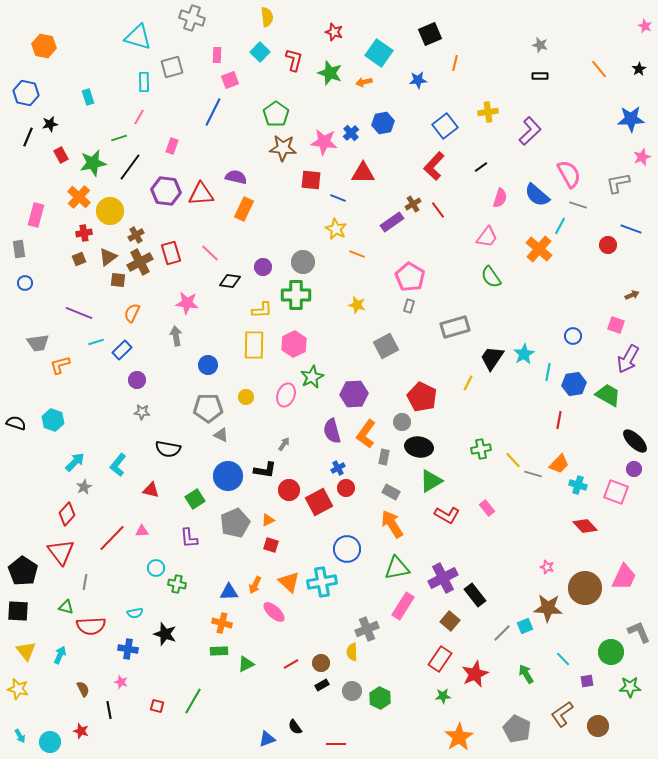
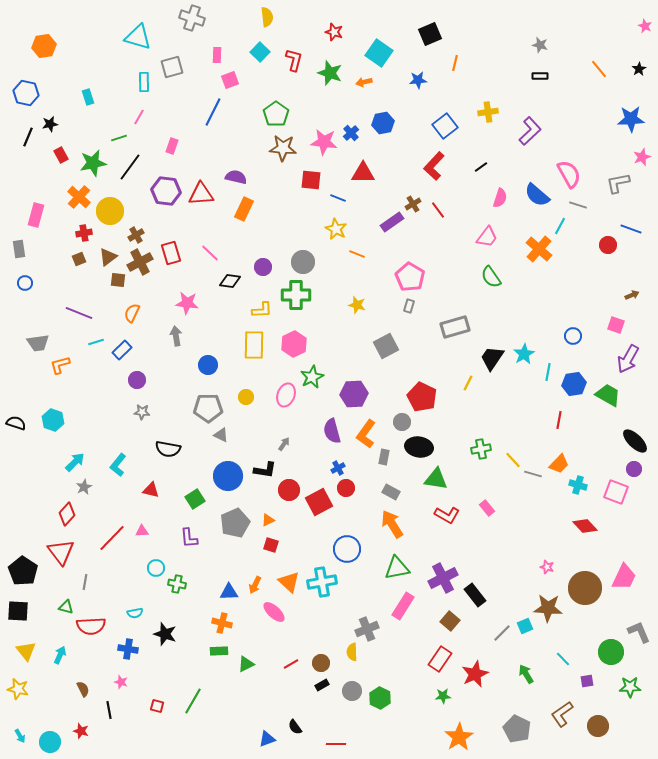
orange hexagon at (44, 46): rotated 20 degrees counterclockwise
green triangle at (431, 481): moved 5 px right, 2 px up; rotated 40 degrees clockwise
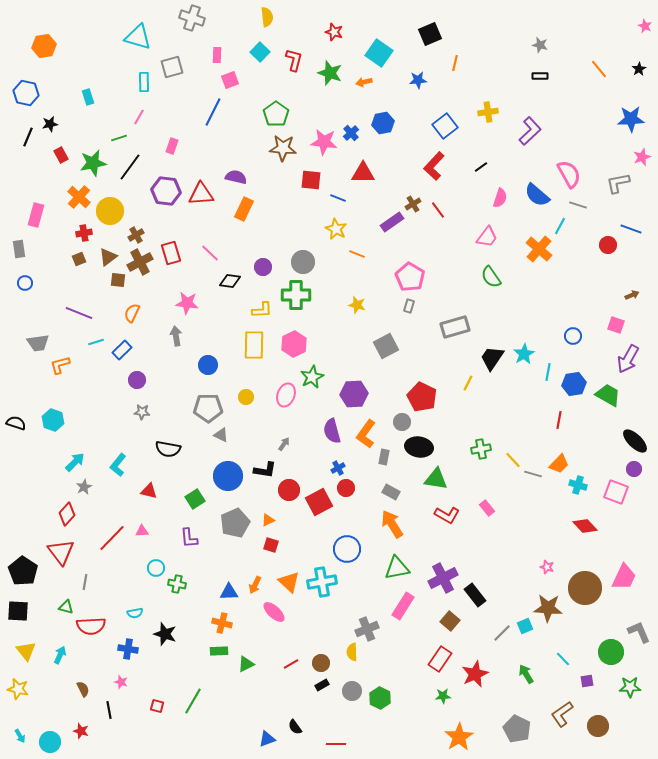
red triangle at (151, 490): moved 2 px left, 1 px down
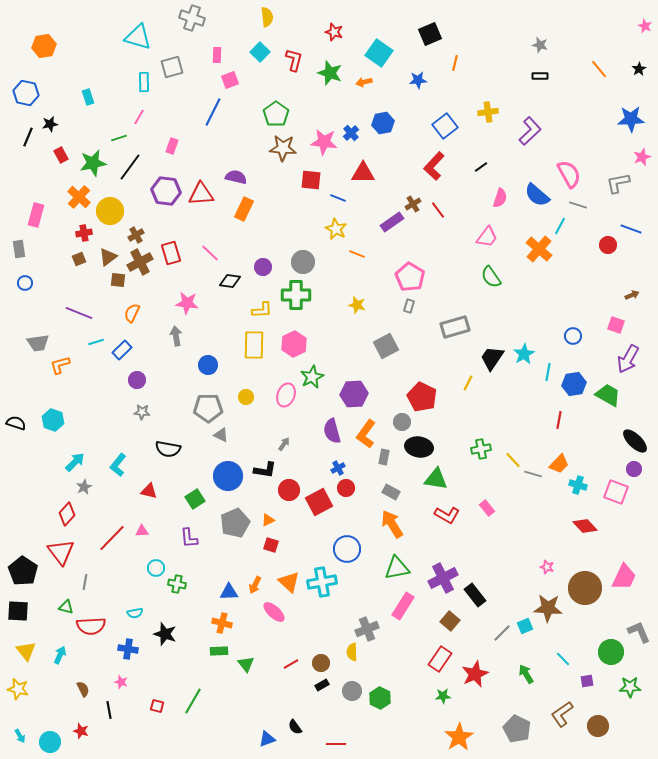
green triangle at (246, 664): rotated 42 degrees counterclockwise
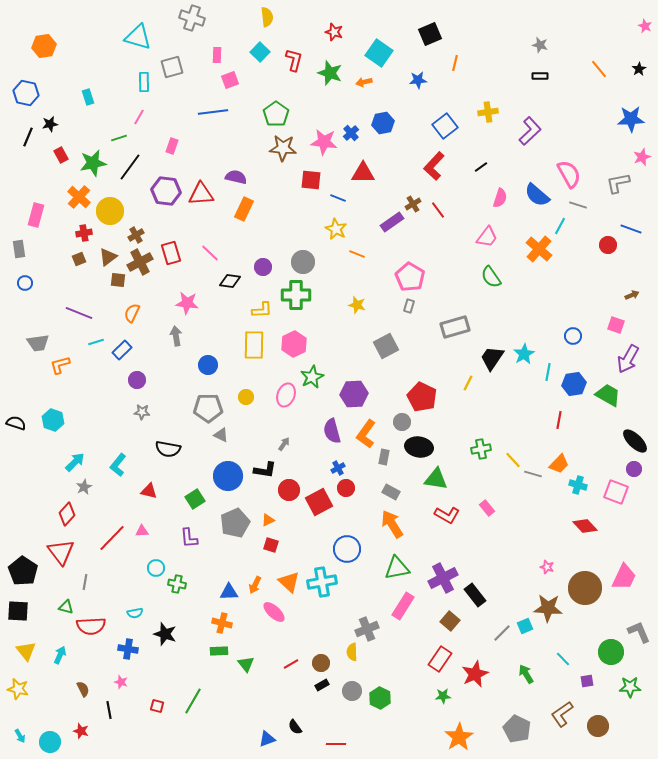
blue line at (213, 112): rotated 56 degrees clockwise
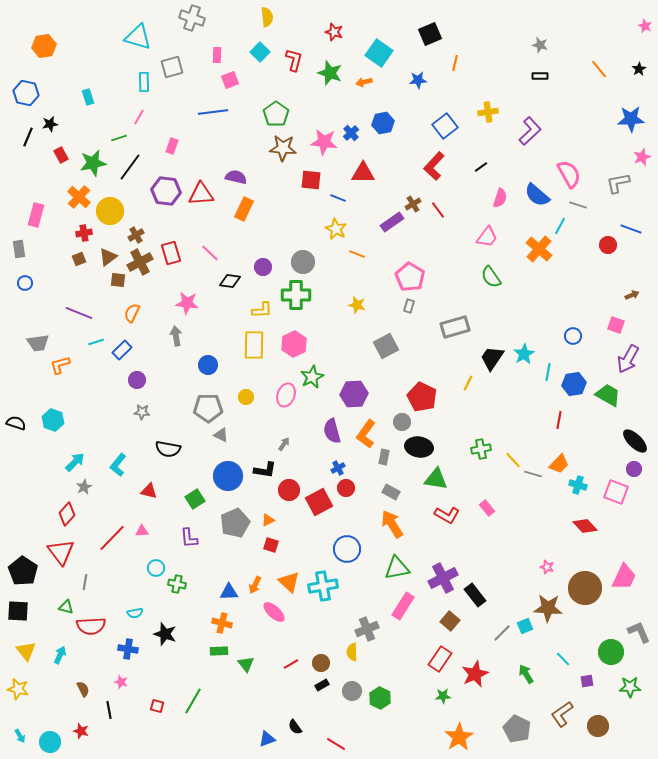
cyan cross at (322, 582): moved 1 px right, 4 px down
red line at (336, 744): rotated 30 degrees clockwise
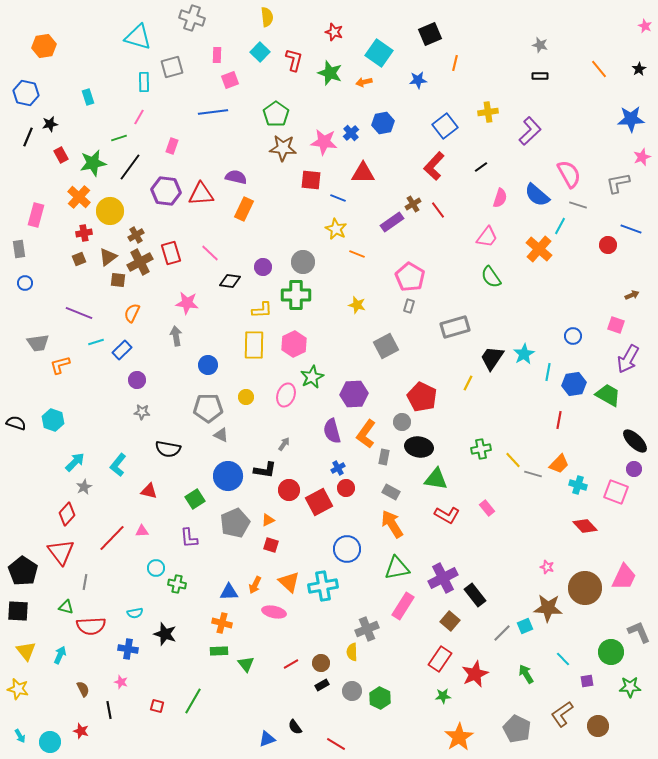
pink ellipse at (274, 612): rotated 30 degrees counterclockwise
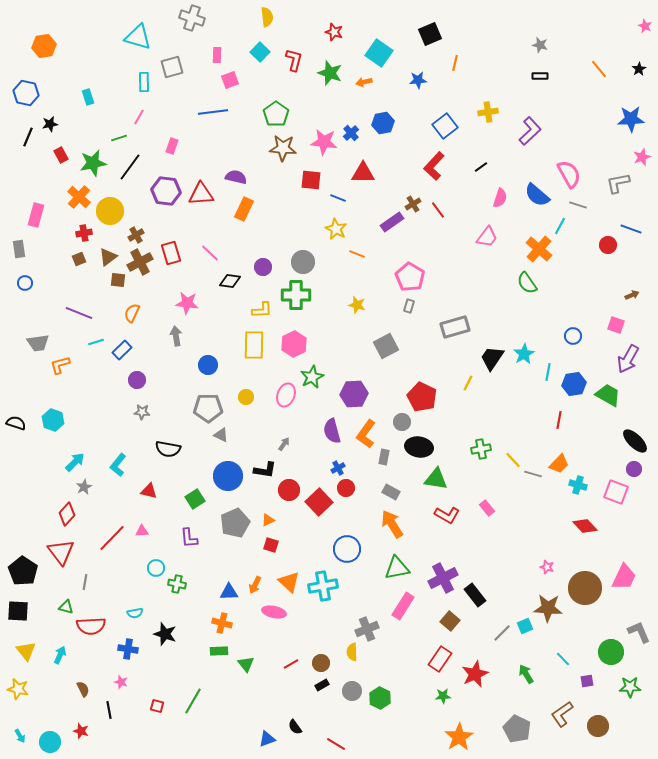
green semicircle at (491, 277): moved 36 px right, 6 px down
red square at (319, 502): rotated 16 degrees counterclockwise
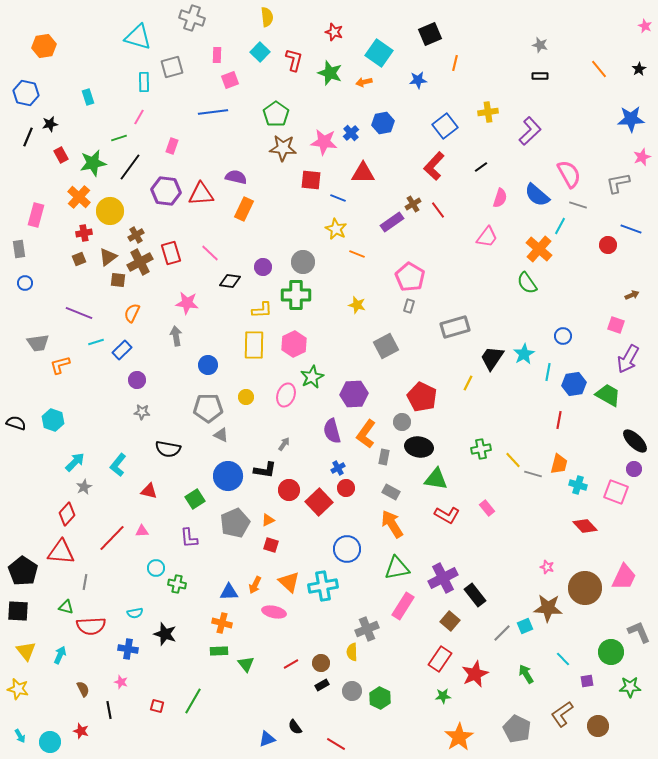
blue circle at (573, 336): moved 10 px left
orange trapezoid at (559, 464): rotated 30 degrees counterclockwise
red triangle at (61, 552): rotated 48 degrees counterclockwise
